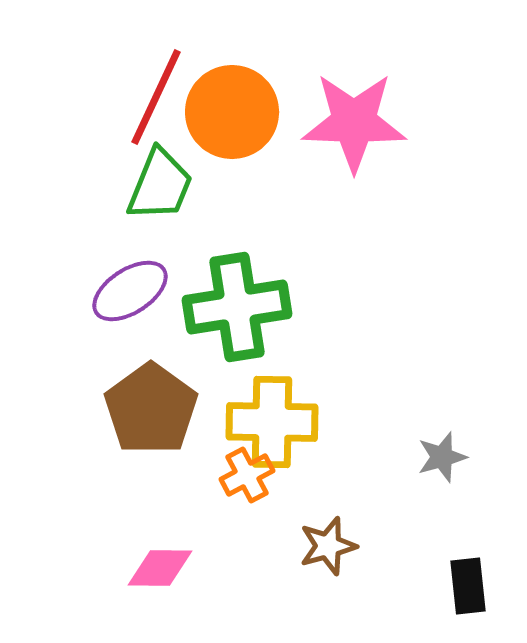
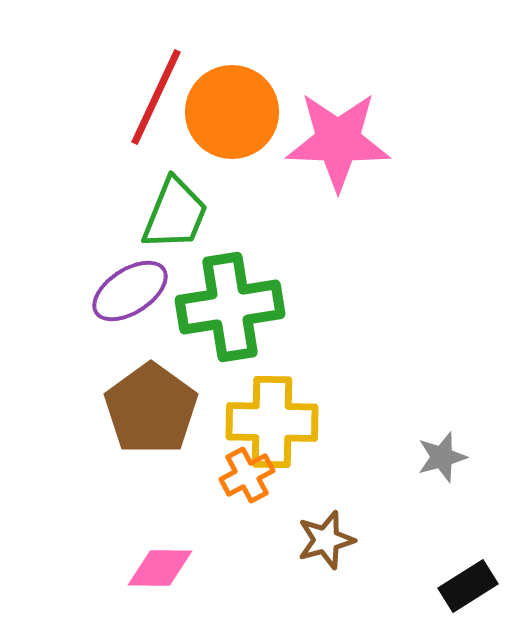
pink star: moved 16 px left, 19 px down
green trapezoid: moved 15 px right, 29 px down
green cross: moved 7 px left
brown star: moved 2 px left, 6 px up
black rectangle: rotated 64 degrees clockwise
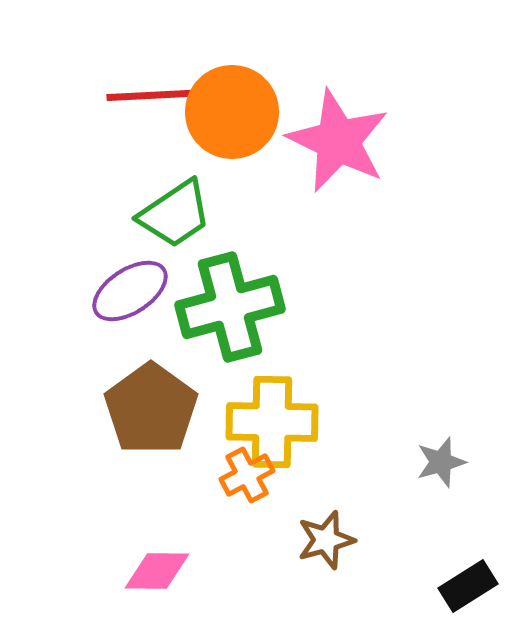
red line: moved 2 px right, 2 px up; rotated 62 degrees clockwise
pink star: rotated 24 degrees clockwise
green trapezoid: rotated 34 degrees clockwise
green cross: rotated 6 degrees counterclockwise
gray star: moved 1 px left, 5 px down
pink diamond: moved 3 px left, 3 px down
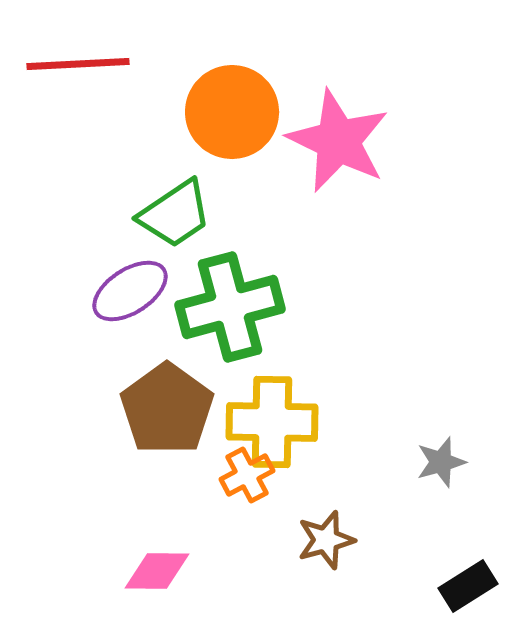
red line: moved 80 px left, 31 px up
brown pentagon: moved 16 px right
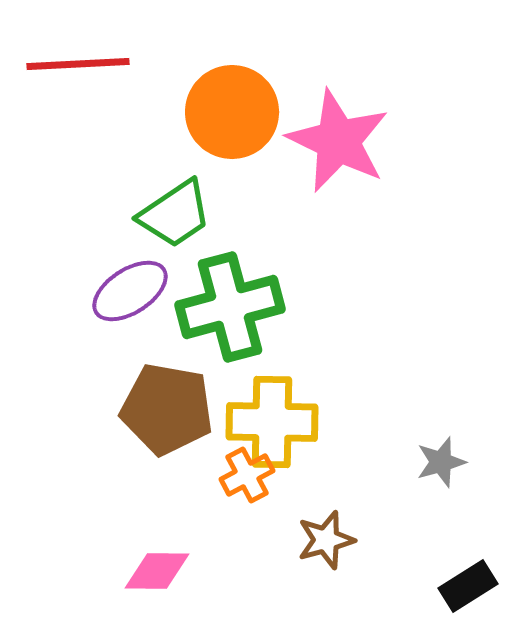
brown pentagon: rotated 26 degrees counterclockwise
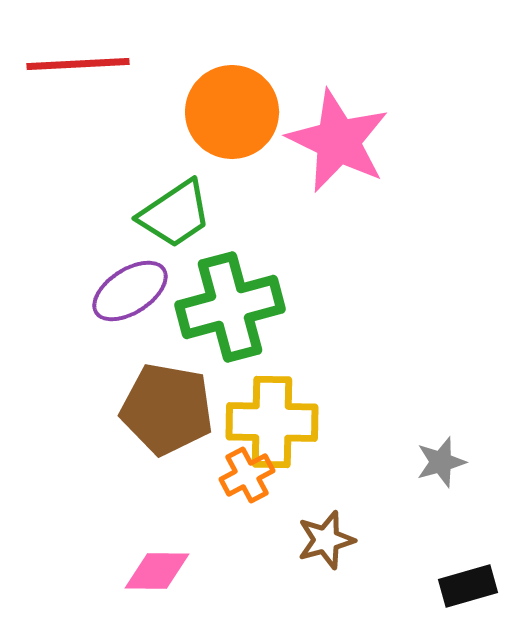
black rectangle: rotated 16 degrees clockwise
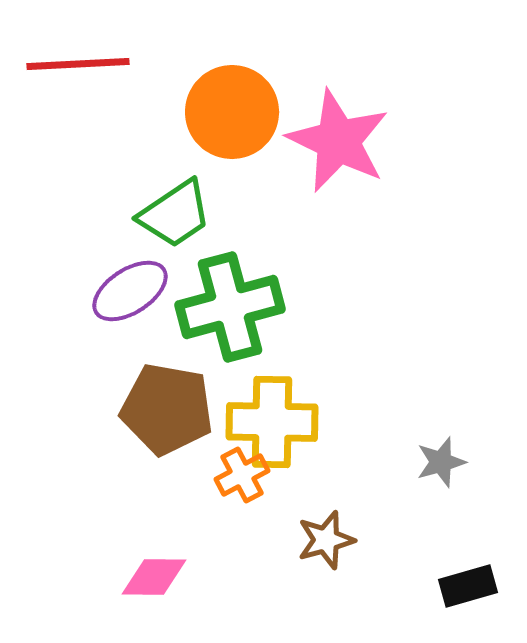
orange cross: moved 5 px left
pink diamond: moved 3 px left, 6 px down
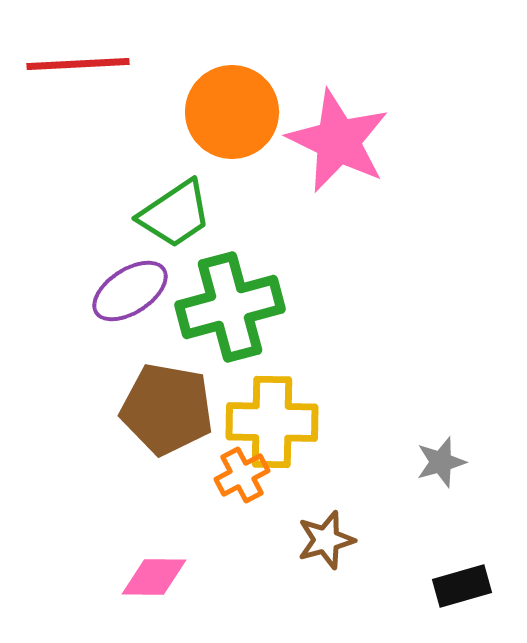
black rectangle: moved 6 px left
